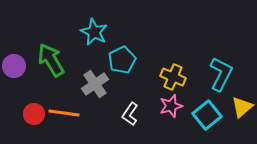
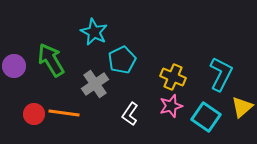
cyan square: moved 1 px left, 2 px down; rotated 16 degrees counterclockwise
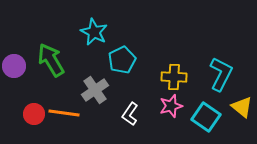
yellow cross: moved 1 px right; rotated 20 degrees counterclockwise
gray cross: moved 6 px down
yellow triangle: rotated 40 degrees counterclockwise
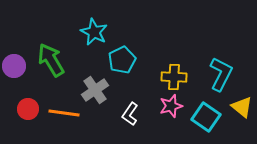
red circle: moved 6 px left, 5 px up
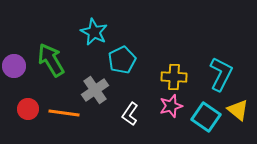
yellow triangle: moved 4 px left, 3 px down
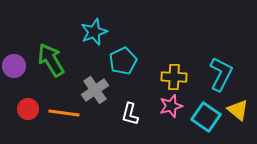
cyan star: rotated 24 degrees clockwise
cyan pentagon: moved 1 px right, 1 px down
white L-shape: rotated 20 degrees counterclockwise
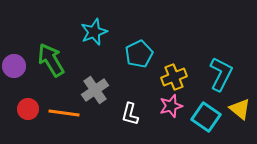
cyan pentagon: moved 16 px right, 7 px up
yellow cross: rotated 25 degrees counterclockwise
yellow triangle: moved 2 px right, 1 px up
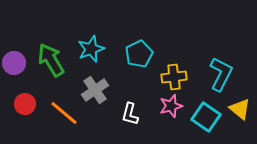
cyan star: moved 3 px left, 17 px down
purple circle: moved 3 px up
yellow cross: rotated 15 degrees clockwise
red circle: moved 3 px left, 5 px up
orange line: rotated 32 degrees clockwise
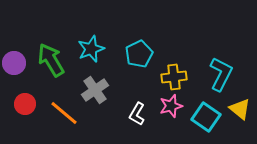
white L-shape: moved 7 px right; rotated 15 degrees clockwise
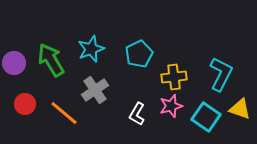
yellow triangle: rotated 20 degrees counterclockwise
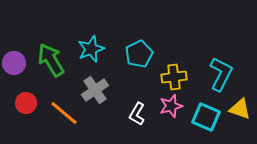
red circle: moved 1 px right, 1 px up
cyan square: rotated 12 degrees counterclockwise
